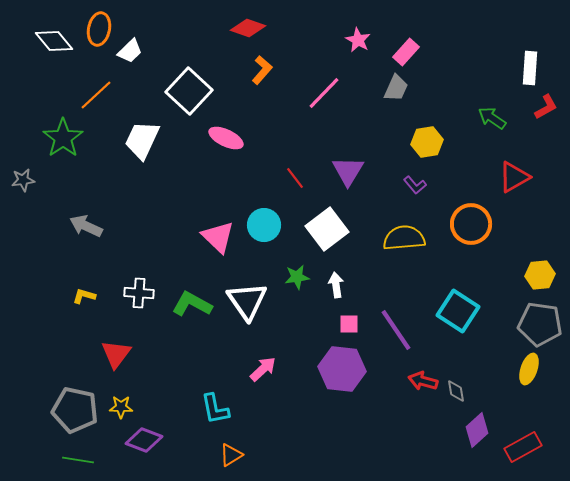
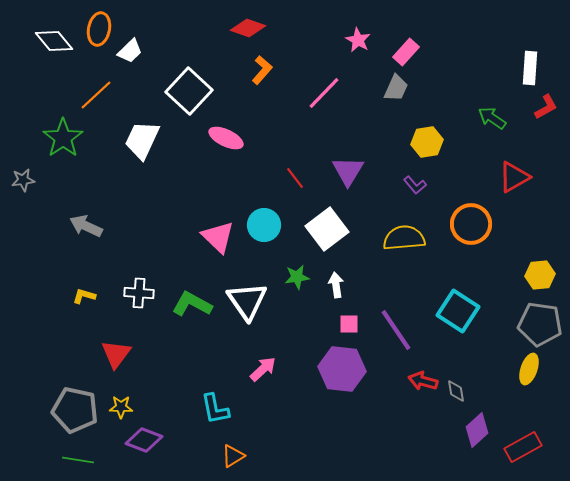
orange triangle at (231, 455): moved 2 px right, 1 px down
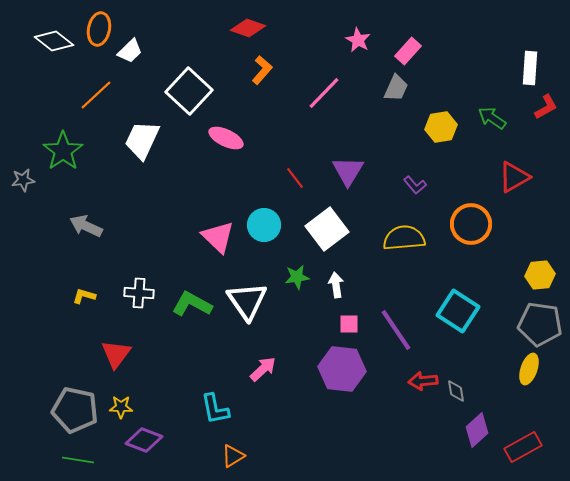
white diamond at (54, 41): rotated 12 degrees counterclockwise
pink rectangle at (406, 52): moved 2 px right, 1 px up
green star at (63, 138): moved 13 px down
yellow hexagon at (427, 142): moved 14 px right, 15 px up
red arrow at (423, 381): rotated 20 degrees counterclockwise
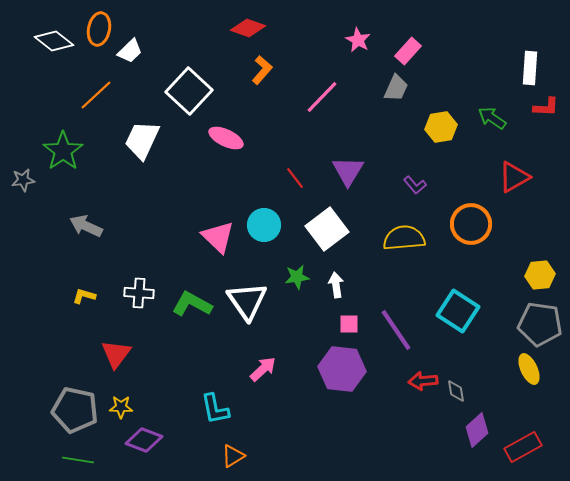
pink line at (324, 93): moved 2 px left, 4 px down
red L-shape at (546, 107): rotated 32 degrees clockwise
yellow ellipse at (529, 369): rotated 44 degrees counterclockwise
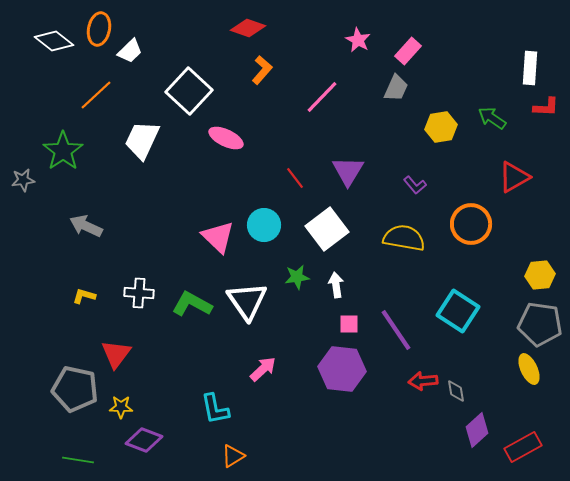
yellow semicircle at (404, 238): rotated 15 degrees clockwise
gray pentagon at (75, 410): moved 21 px up
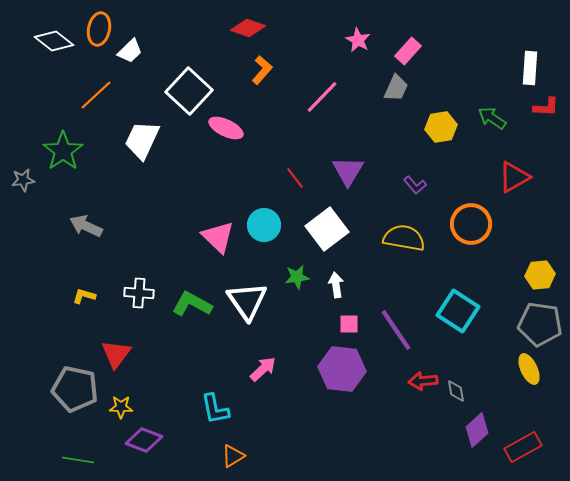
pink ellipse at (226, 138): moved 10 px up
